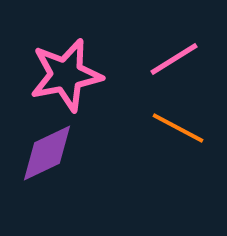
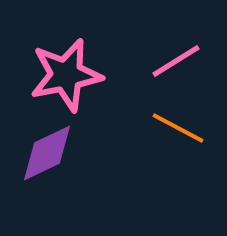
pink line: moved 2 px right, 2 px down
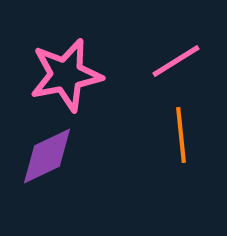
orange line: moved 3 px right, 7 px down; rotated 56 degrees clockwise
purple diamond: moved 3 px down
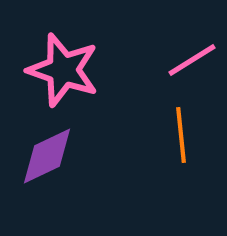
pink line: moved 16 px right, 1 px up
pink star: moved 3 px left, 5 px up; rotated 30 degrees clockwise
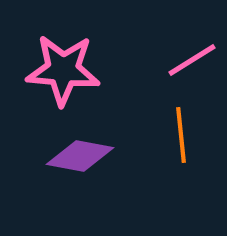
pink star: rotated 14 degrees counterclockwise
purple diamond: moved 33 px right; rotated 36 degrees clockwise
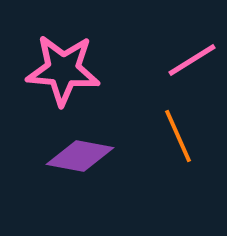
orange line: moved 3 px left, 1 px down; rotated 18 degrees counterclockwise
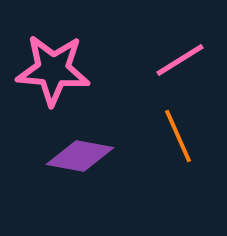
pink line: moved 12 px left
pink star: moved 10 px left
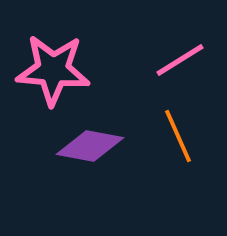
purple diamond: moved 10 px right, 10 px up
